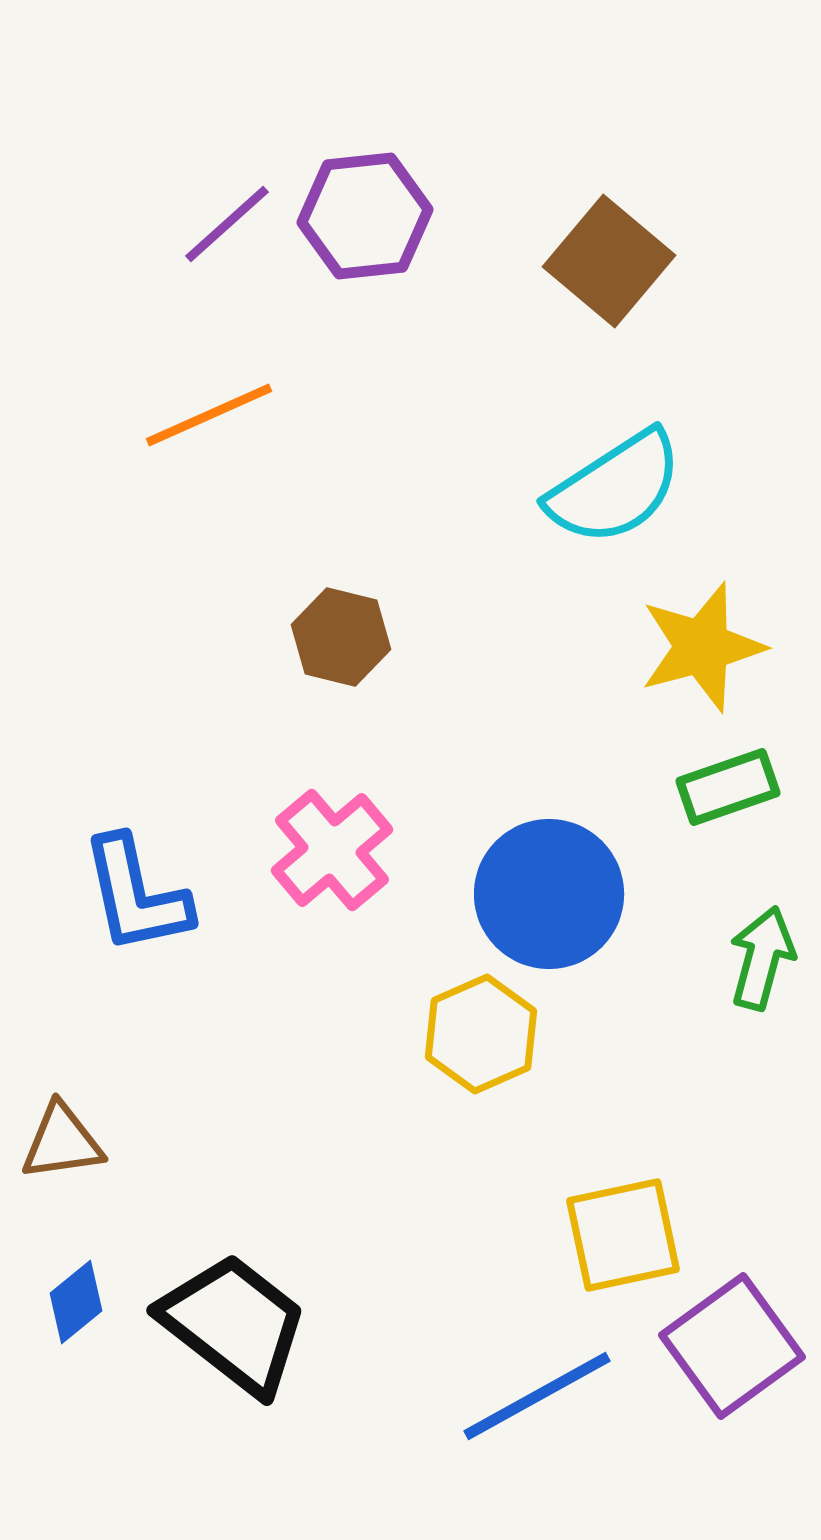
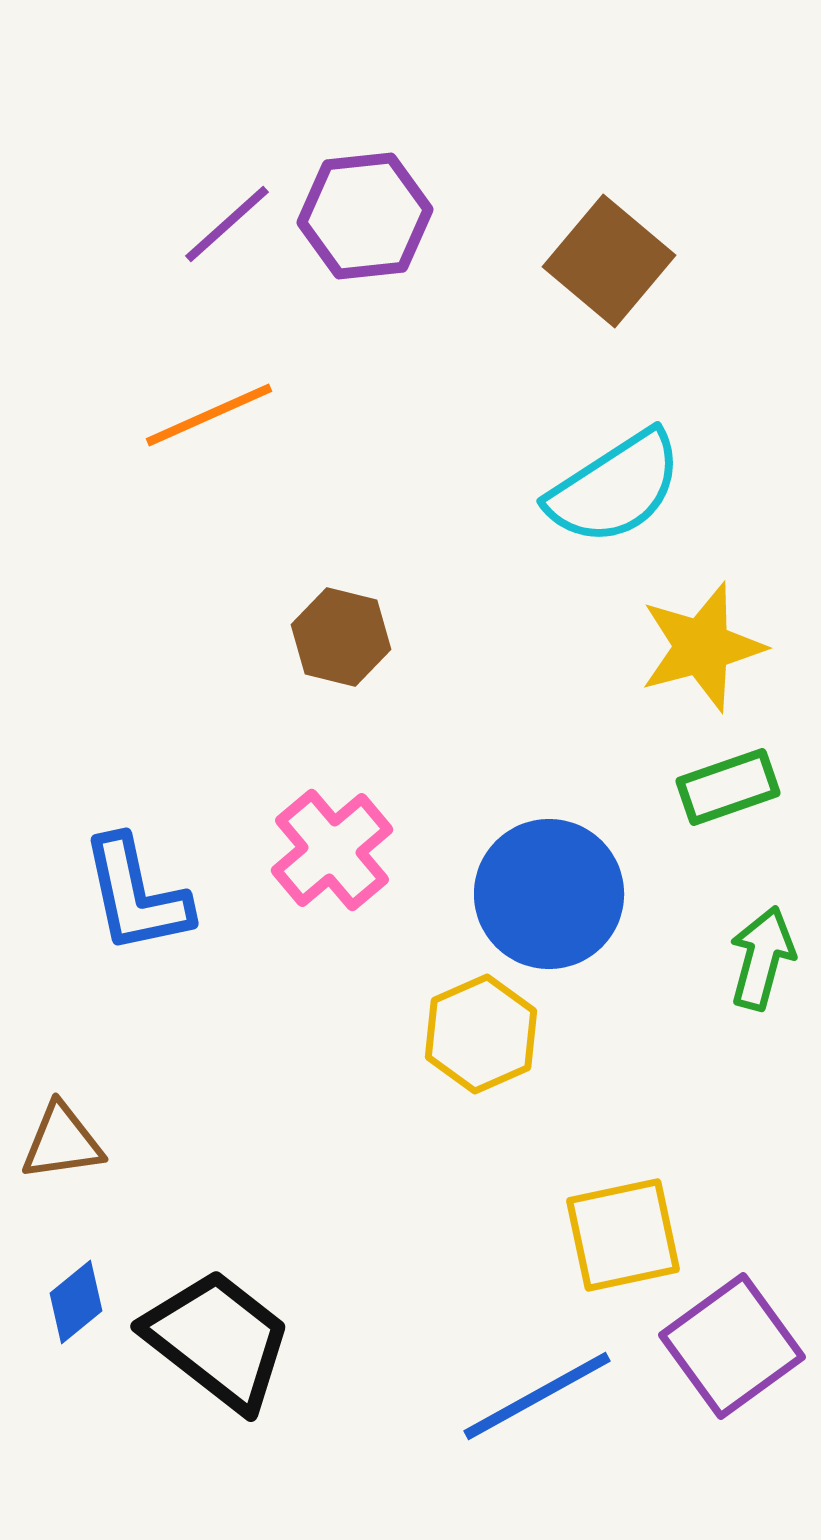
black trapezoid: moved 16 px left, 16 px down
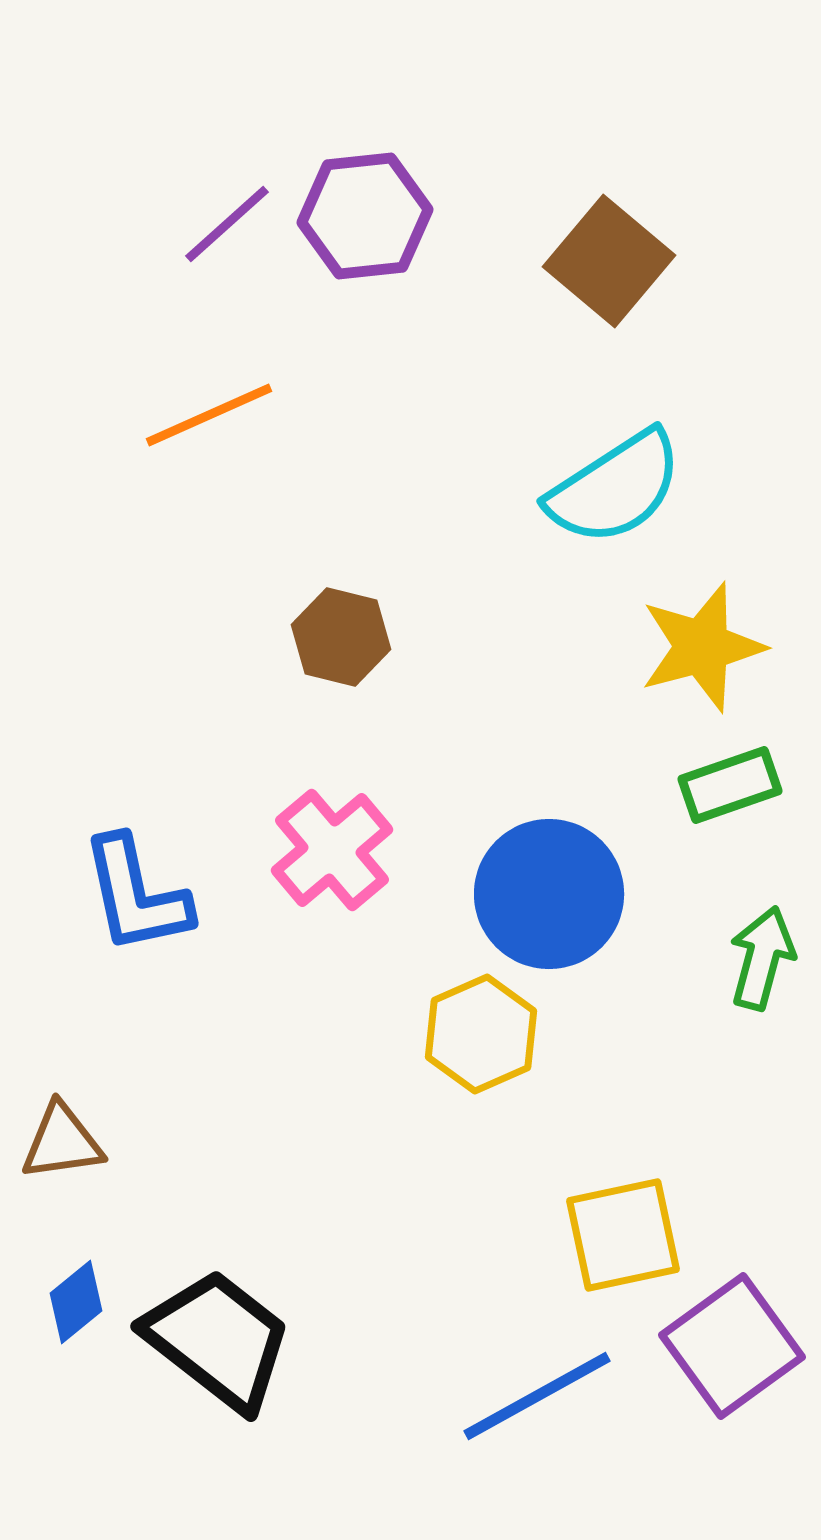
green rectangle: moved 2 px right, 2 px up
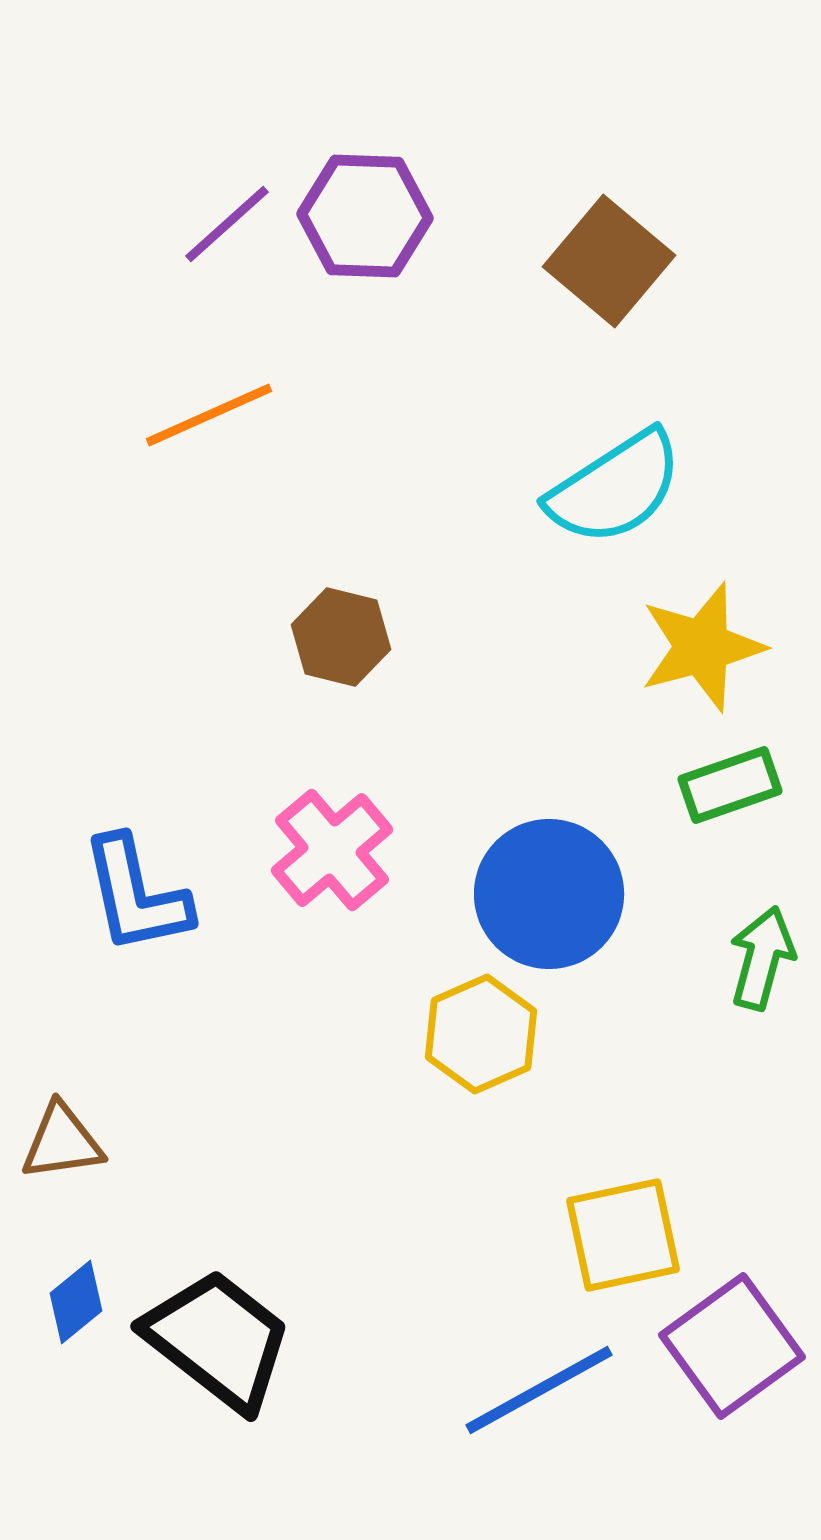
purple hexagon: rotated 8 degrees clockwise
blue line: moved 2 px right, 6 px up
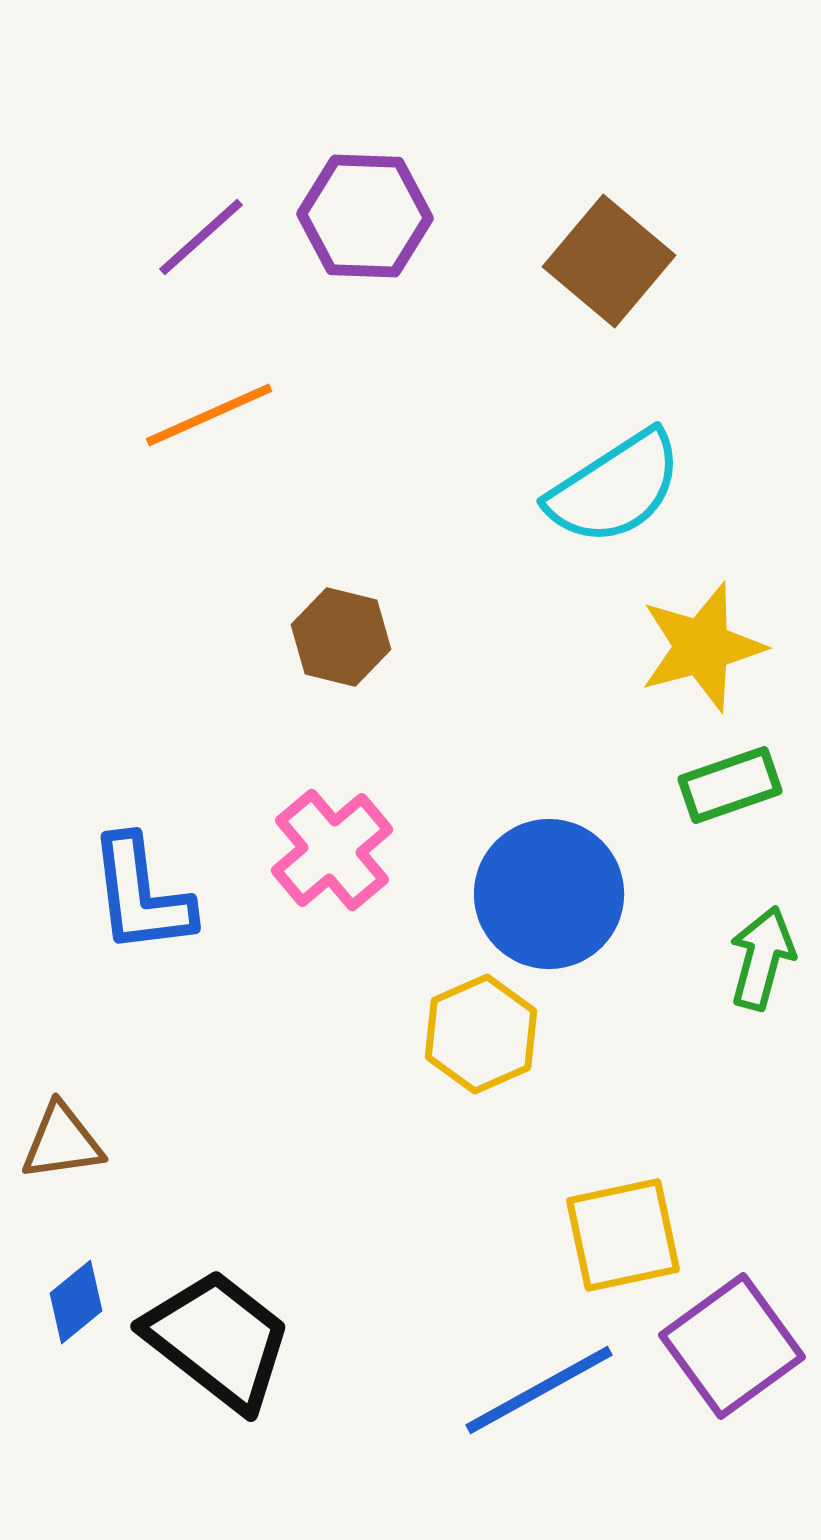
purple line: moved 26 px left, 13 px down
blue L-shape: moved 5 px right; rotated 5 degrees clockwise
